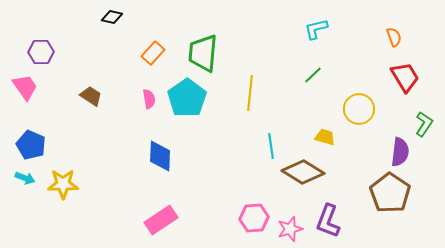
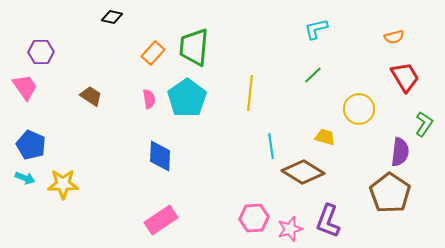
orange semicircle: rotated 96 degrees clockwise
green trapezoid: moved 9 px left, 6 px up
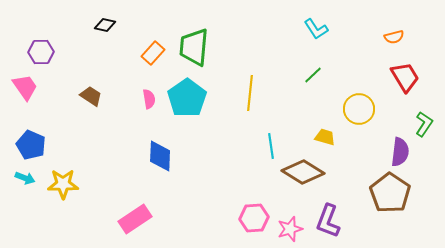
black diamond: moved 7 px left, 8 px down
cyan L-shape: rotated 110 degrees counterclockwise
pink rectangle: moved 26 px left, 1 px up
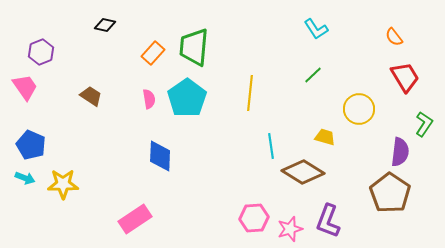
orange semicircle: rotated 66 degrees clockwise
purple hexagon: rotated 20 degrees counterclockwise
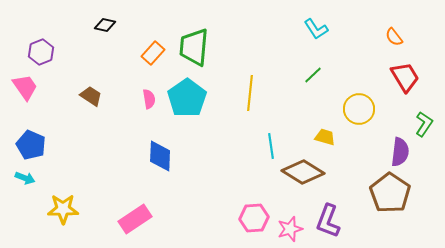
yellow star: moved 25 px down
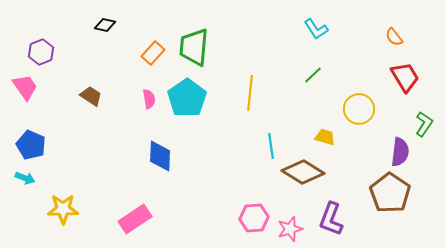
purple L-shape: moved 3 px right, 2 px up
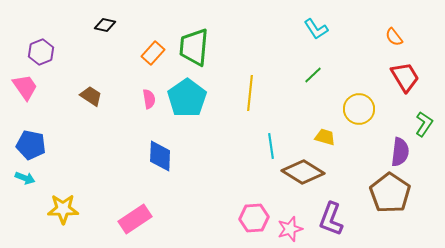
blue pentagon: rotated 12 degrees counterclockwise
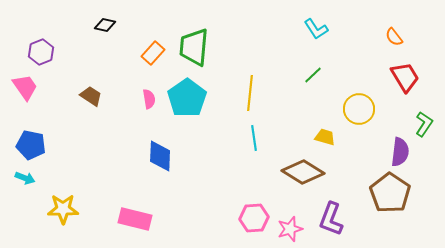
cyan line: moved 17 px left, 8 px up
pink rectangle: rotated 48 degrees clockwise
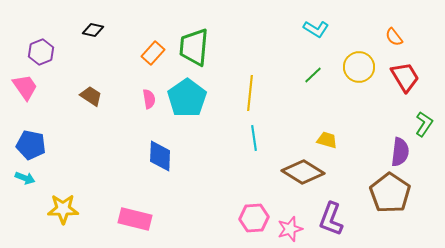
black diamond: moved 12 px left, 5 px down
cyan L-shape: rotated 25 degrees counterclockwise
yellow circle: moved 42 px up
yellow trapezoid: moved 2 px right, 3 px down
